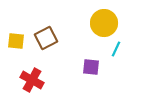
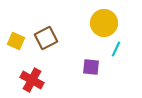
yellow square: rotated 18 degrees clockwise
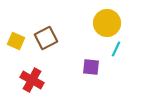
yellow circle: moved 3 px right
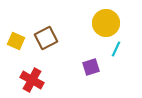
yellow circle: moved 1 px left
purple square: rotated 24 degrees counterclockwise
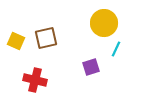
yellow circle: moved 2 px left
brown square: rotated 15 degrees clockwise
red cross: moved 3 px right; rotated 15 degrees counterclockwise
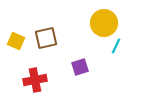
cyan line: moved 3 px up
purple square: moved 11 px left
red cross: rotated 25 degrees counterclockwise
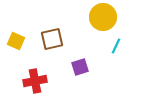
yellow circle: moved 1 px left, 6 px up
brown square: moved 6 px right, 1 px down
red cross: moved 1 px down
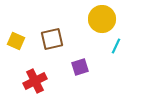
yellow circle: moved 1 px left, 2 px down
red cross: rotated 15 degrees counterclockwise
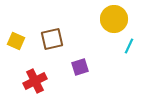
yellow circle: moved 12 px right
cyan line: moved 13 px right
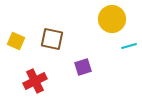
yellow circle: moved 2 px left
brown square: rotated 25 degrees clockwise
cyan line: rotated 49 degrees clockwise
purple square: moved 3 px right
